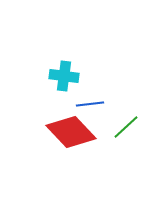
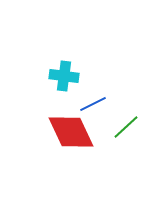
blue line: moved 3 px right; rotated 20 degrees counterclockwise
red diamond: rotated 18 degrees clockwise
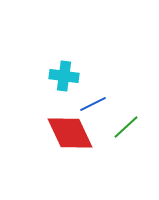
red diamond: moved 1 px left, 1 px down
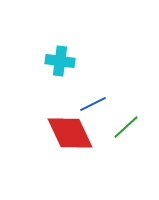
cyan cross: moved 4 px left, 15 px up
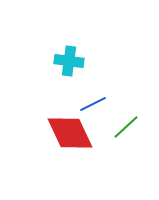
cyan cross: moved 9 px right
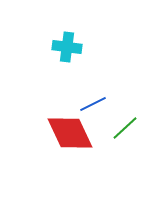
cyan cross: moved 2 px left, 14 px up
green line: moved 1 px left, 1 px down
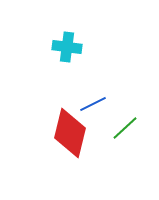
red diamond: rotated 39 degrees clockwise
